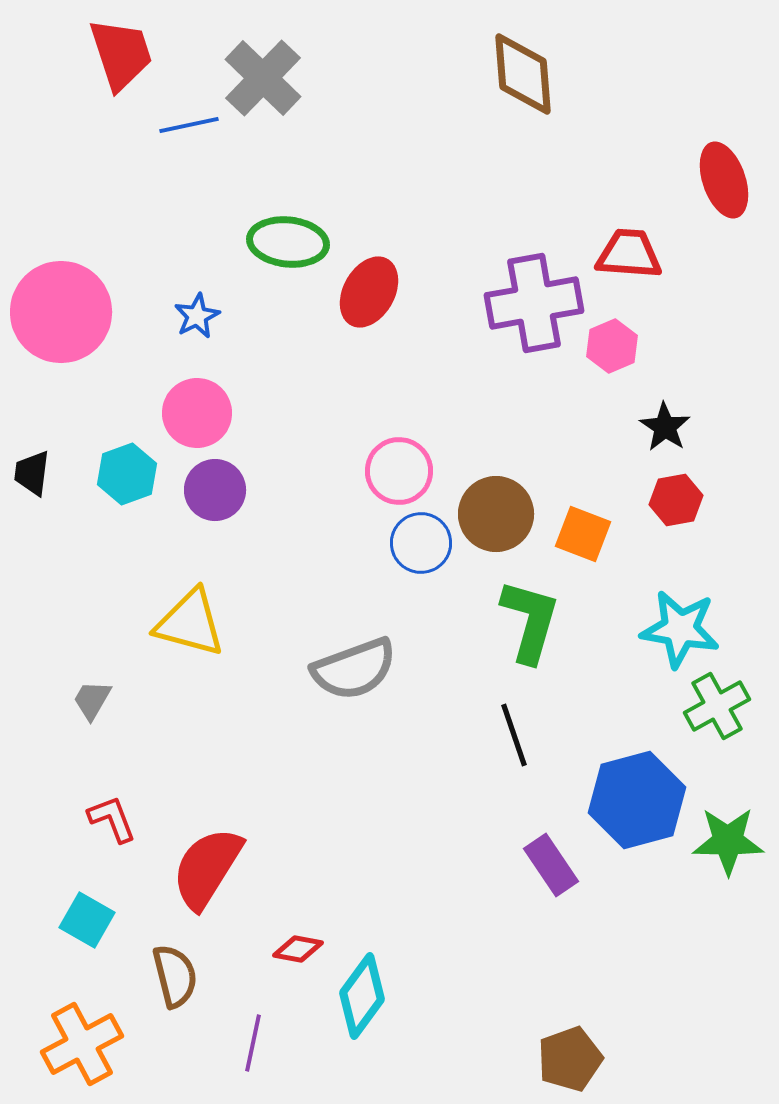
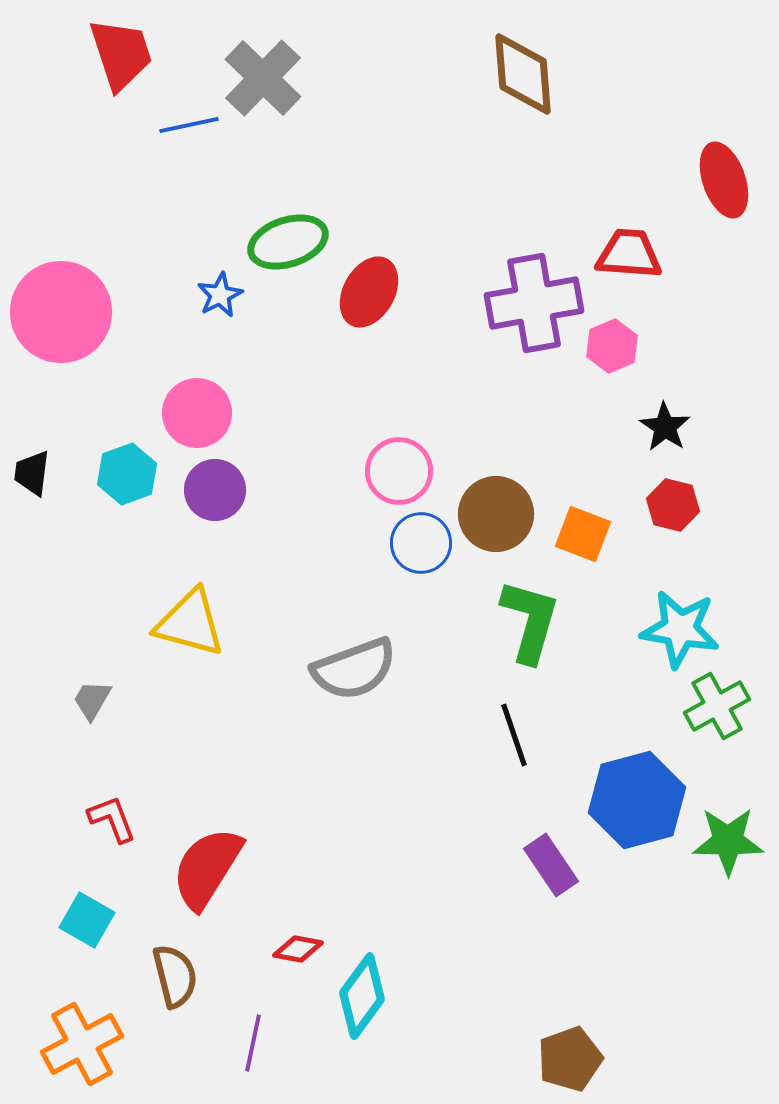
green ellipse at (288, 242): rotated 24 degrees counterclockwise
blue star at (197, 316): moved 23 px right, 21 px up
red hexagon at (676, 500): moved 3 px left, 5 px down; rotated 24 degrees clockwise
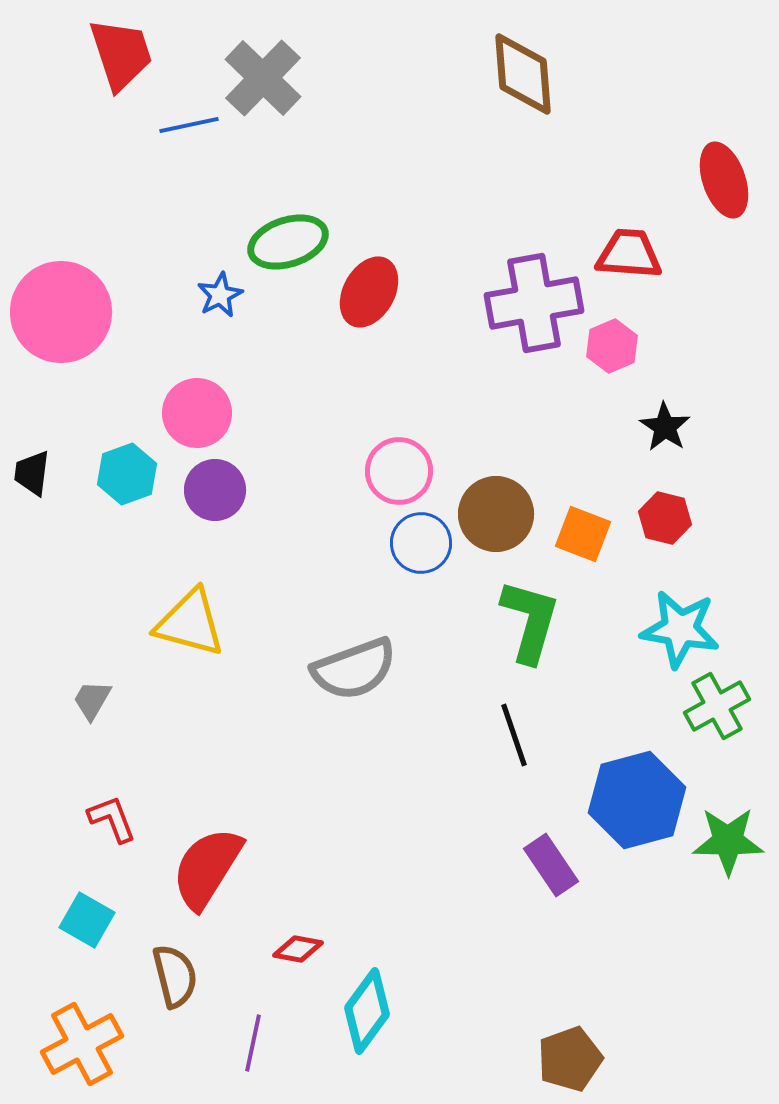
red hexagon at (673, 505): moved 8 px left, 13 px down
cyan diamond at (362, 996): moved 5 px right, 15 px down
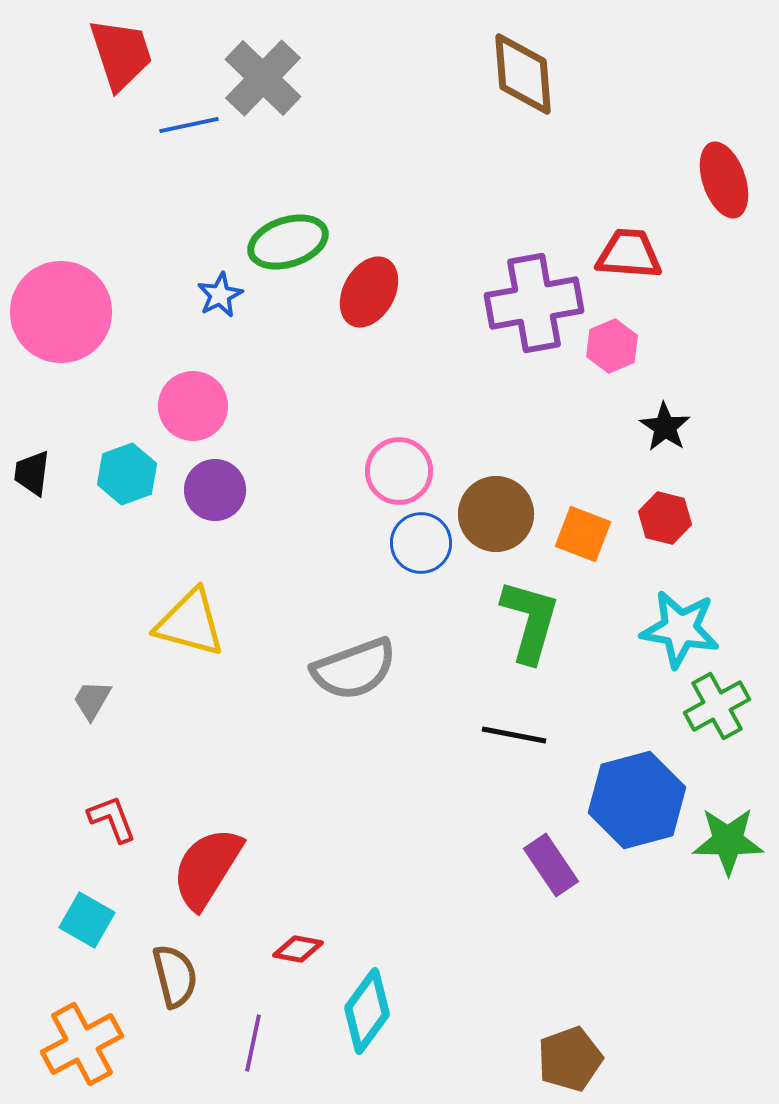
pink circle at (197, 413): moved 4 px left, 7 px up
black line at (514, 735): rotated 60 degrees counterclockwise
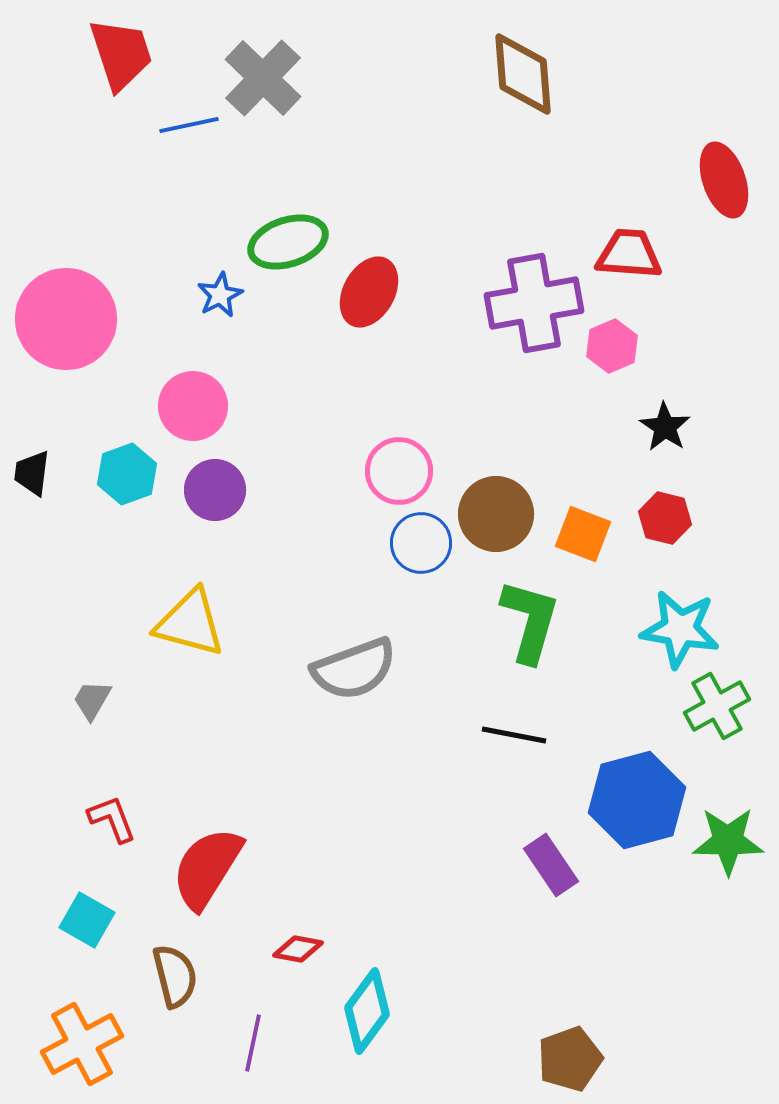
pink circle at (61, 312): moved 5 px right, 7 px down
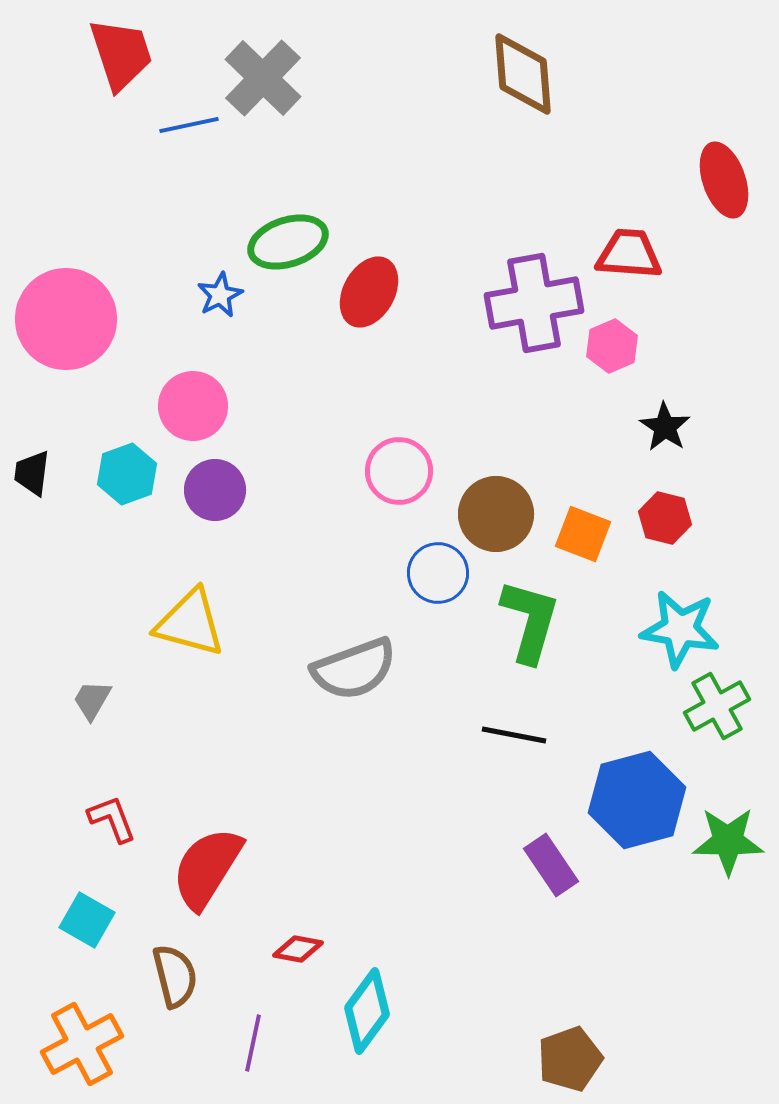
blue circle at (421, 543): moved 17 px right, 30 px down
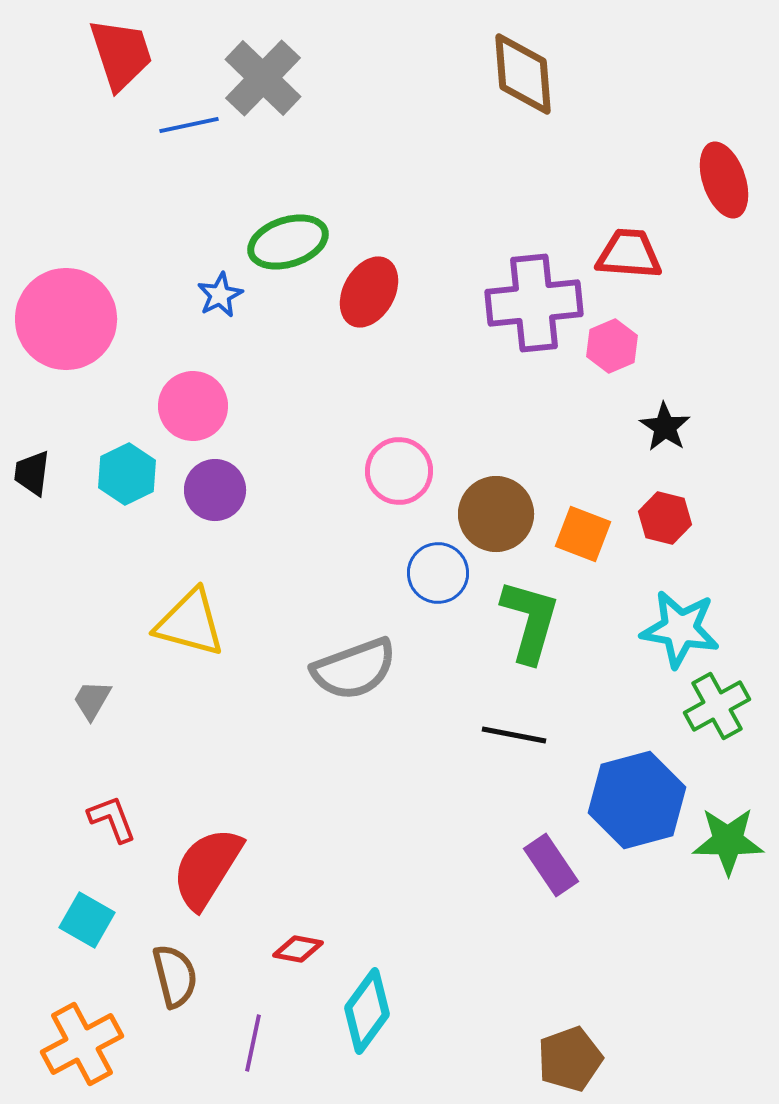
purple cross at (534, 303): rotated 4 degrees clockwise
cyan hexagon at (127, 474): rotated 6 degrees counterclockwise
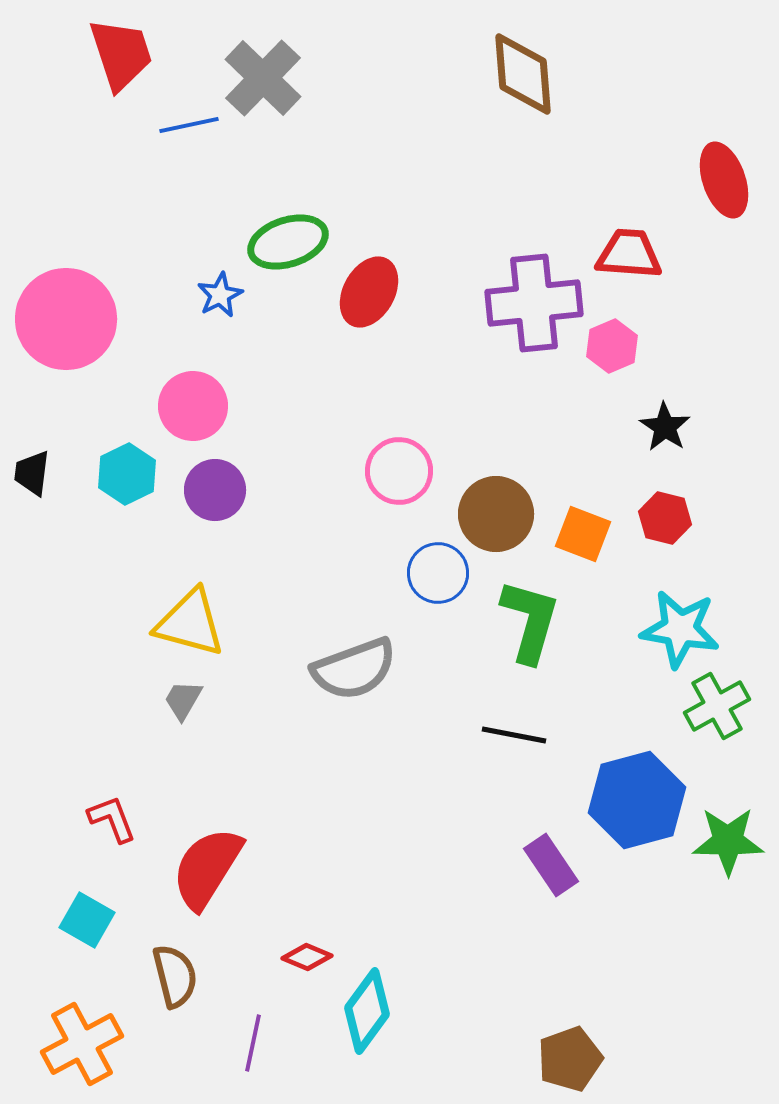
gray trapezoid at (92, 700): moved 91 px right
red diamond at (298, 949): moved 9 px right, 8 px down; rotated 12 degrees clockwise
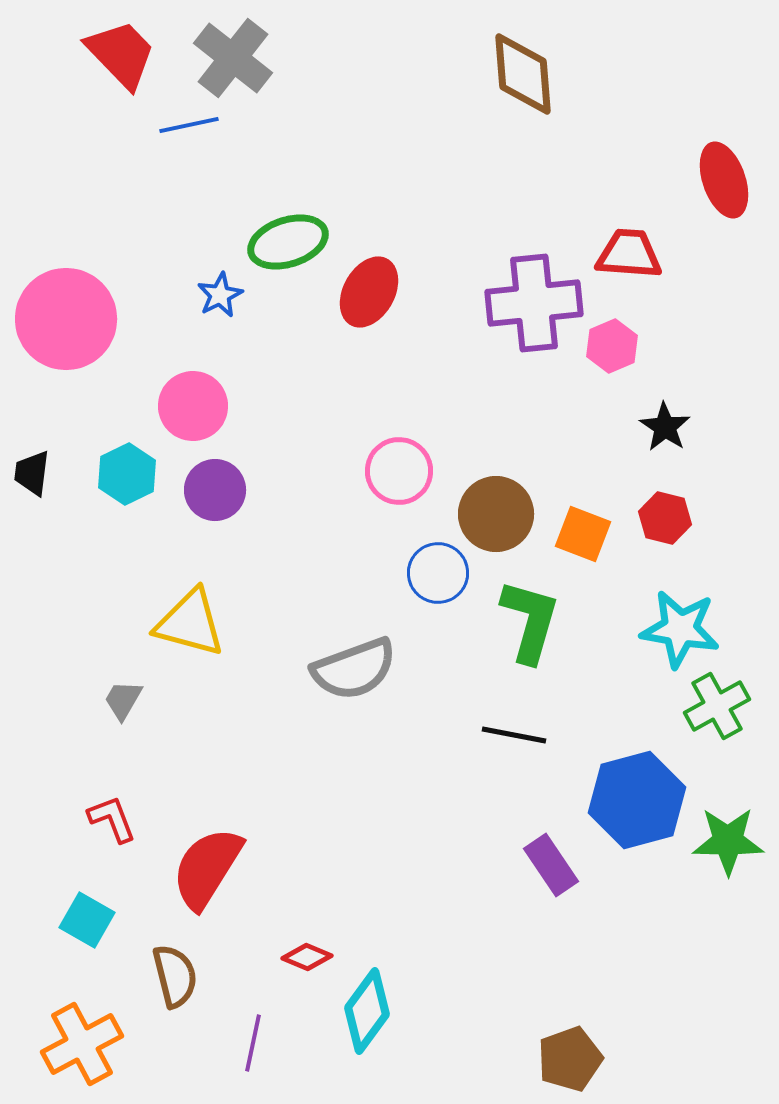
red trapezoid at (121, 54): rotated 26 degrees counterclockwise
gray cross at (263, 78): moved 30 px left, 20 px up; rotated 6 degrees counterclockwise
gray trapezoid at (183, 700): moved 60 px left
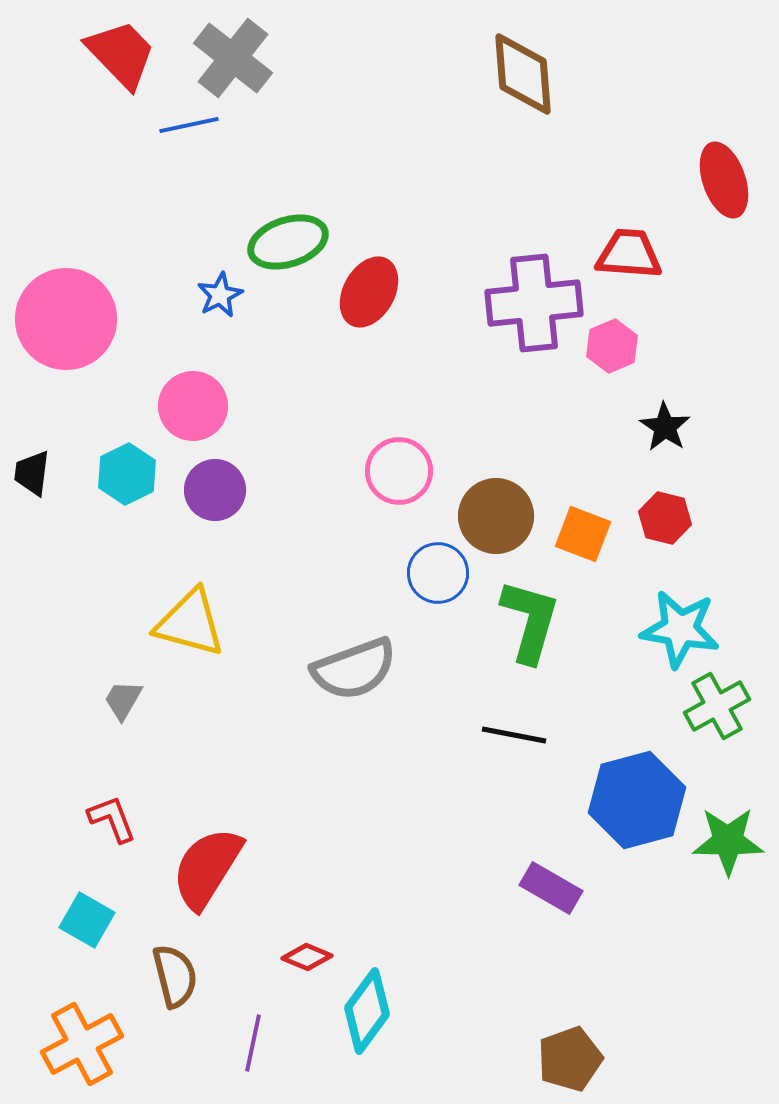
brown circle at (496, 514): moved 2 px down
purple rectangle at (551, 865): moved 23 px down; rotated 26 degrees counterclockwise
